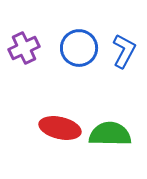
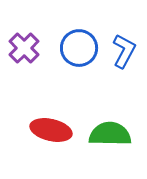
purple cross: rotated 20 degrees counterclockwise
red ellipse: moved 9 px left, 2 px down
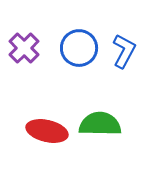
red ellipse: moved 4 px left, 1 px down
green semicircle: moved 10 px left, 10 px up
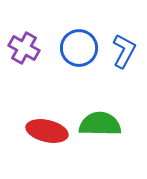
purple cross: rotated 16 degrees counterclockwise
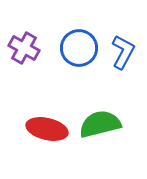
blue L-shape: moved 1 px left, 1 px down
green semicircle: rotated 15 degrees counterclockwise
red ellipse: moved 2 px up
